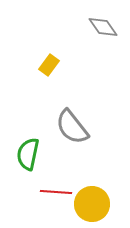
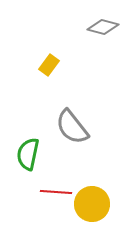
gray diamond: rotated 40 degrees counterclockwise
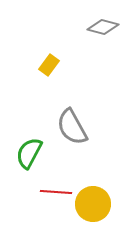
gray semicircle: rotated 9 degrees clockwise
green semicircle: moved 1 px right, 1 px up; rotated 16 degrees clockwise
yellow circle: moved 1 px right
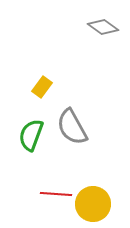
gray diamond: rotated 20 degrees clockwise
yellow rectangle: moved 7 px left, 22 px down
green semicircle: moved 2 px right, 18 px up; rotated 8 degrees counterclockwise
red line: moved 2 px down
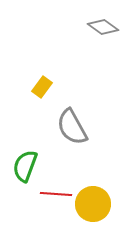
green semicircle: moved 6 px left, 31 px down
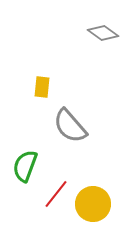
gray diamond: moved 6 px down
yellow rectangle: rotated 30 degrees counterclockwise
gray semicircle: moved 2 px left, 1 px up; rotated 12 degrees counterclockwise
red line: rotated 56 degrees counterclockwise
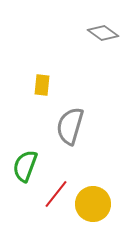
yellow rectangle: moved 2 px up
gray semicircle: rotated 57 degrees clockwise
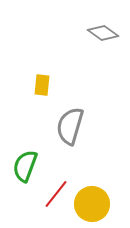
yellow circle: moved 1 px left
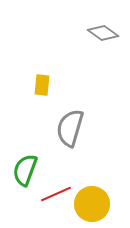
gray semicircle: moved 2 px down
green semicircle: moved 4 px down
red line: rotated 28 degrees clockwise
